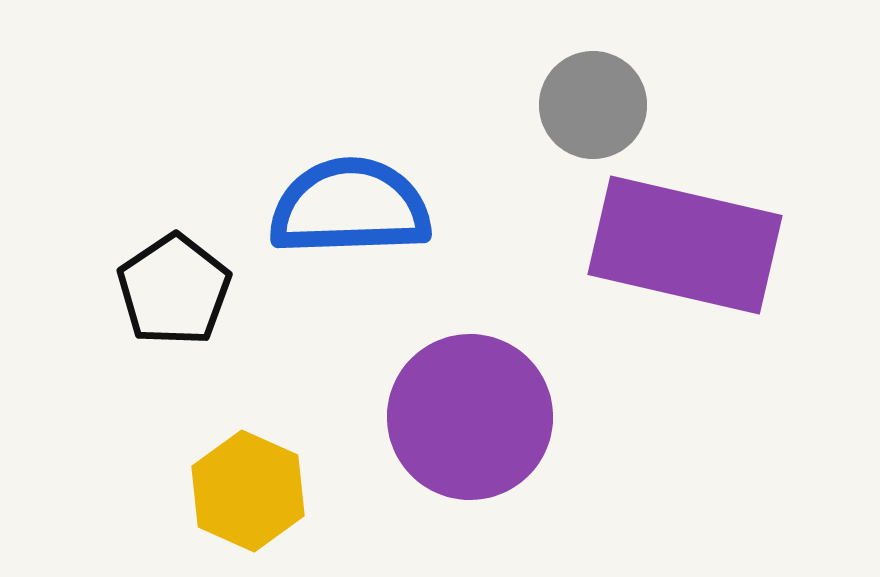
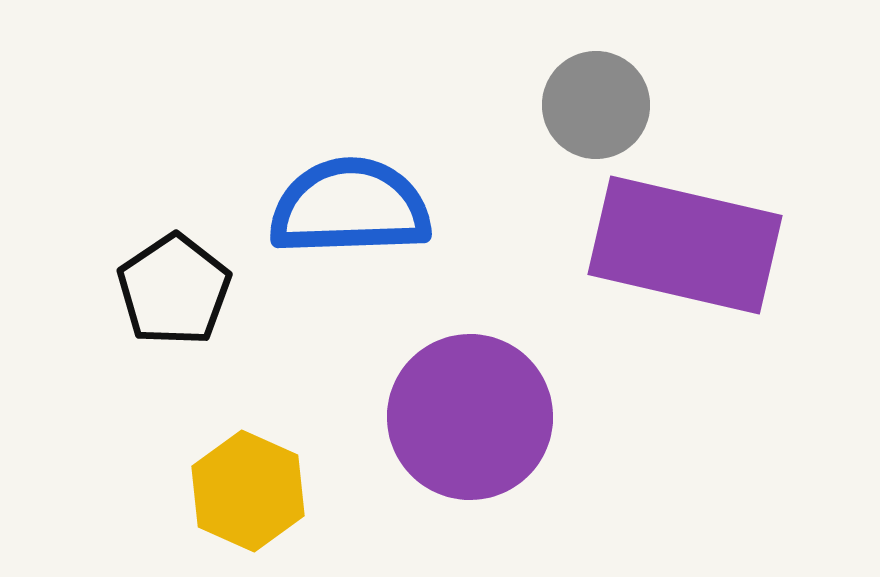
gray circle: moved 3 px right
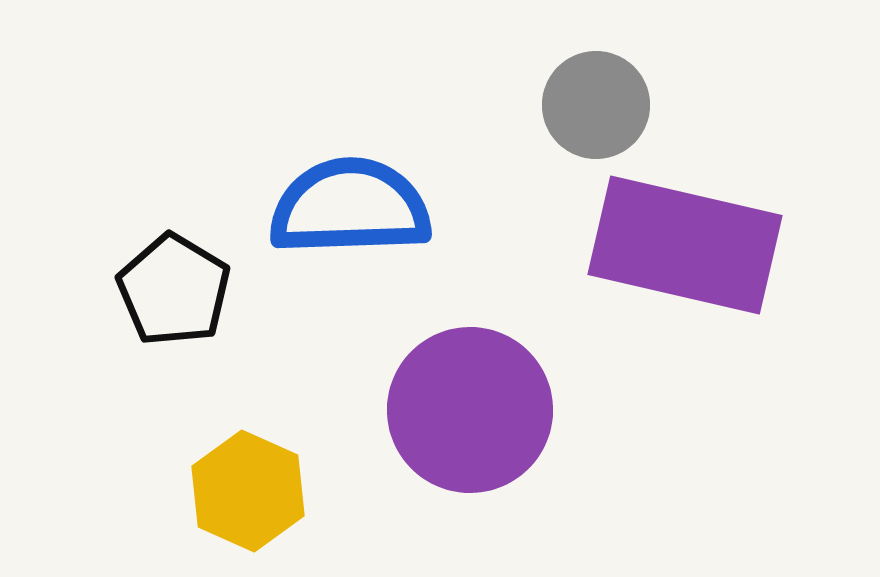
black pentagon: rotated 7 degrees counterclockwise
purple circle: moved 7 px up
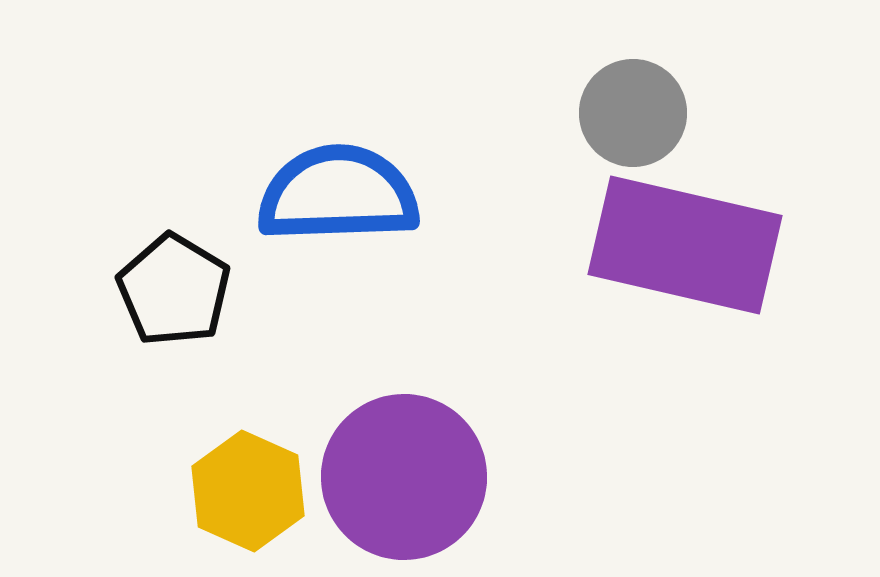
gray circle: moved 37 px right, 8 px down
blue semicircle: moved 12 px left, 13 px up
purple circle: moved 66 px left, 67 px down
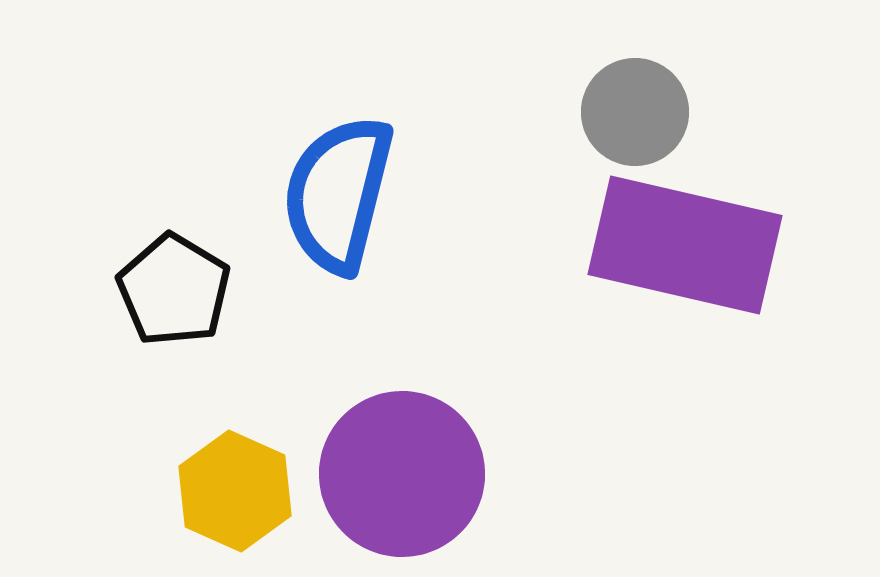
gray circle: moved 2 px right, 1 px up
blue semicircle: rotated 74 degrees counterclockwise
purple circle: moved 2 px left, 3 px up
yellow hexagon: moved 13 px left
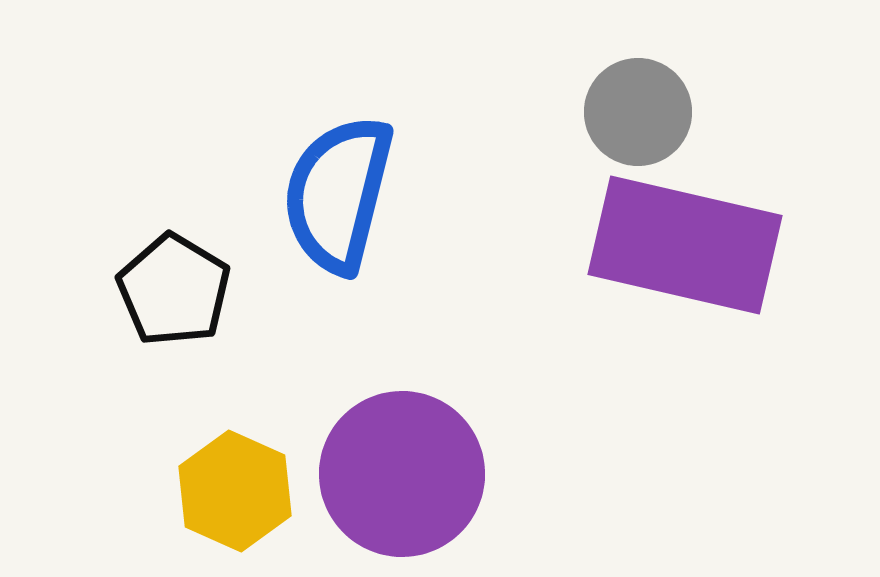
gray circle: moved 3 px right
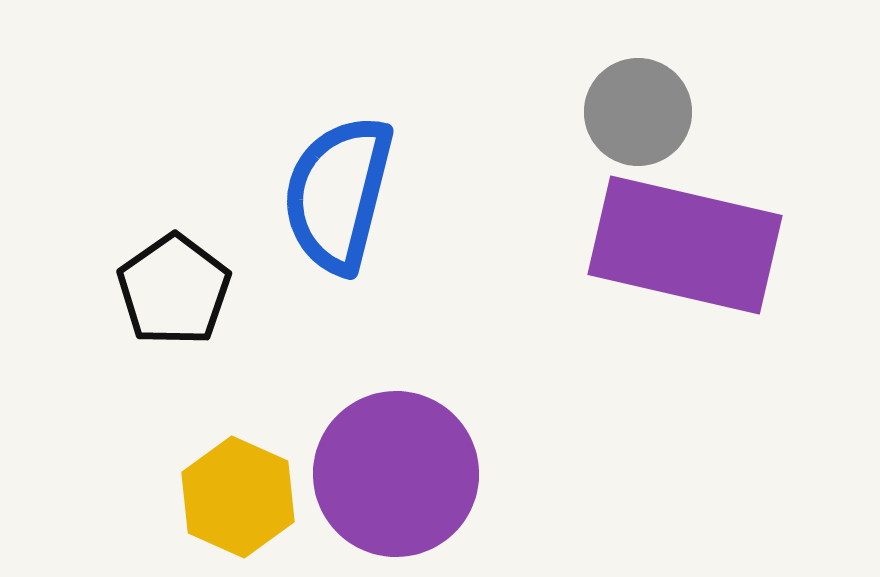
black pentagon: rotated 6 degrees clockwise
purple circle: moved 6 px left
yellow hexagon: moved 3 px right, 6 px down
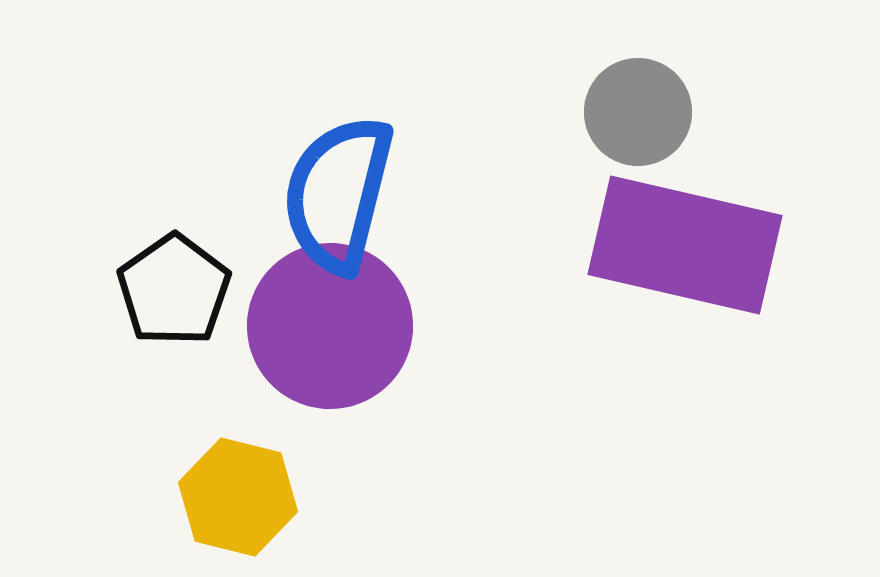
purple circle: moved 66 px left, 148 px up
yellow hexagon: rotated 10 degrees counterclockwise
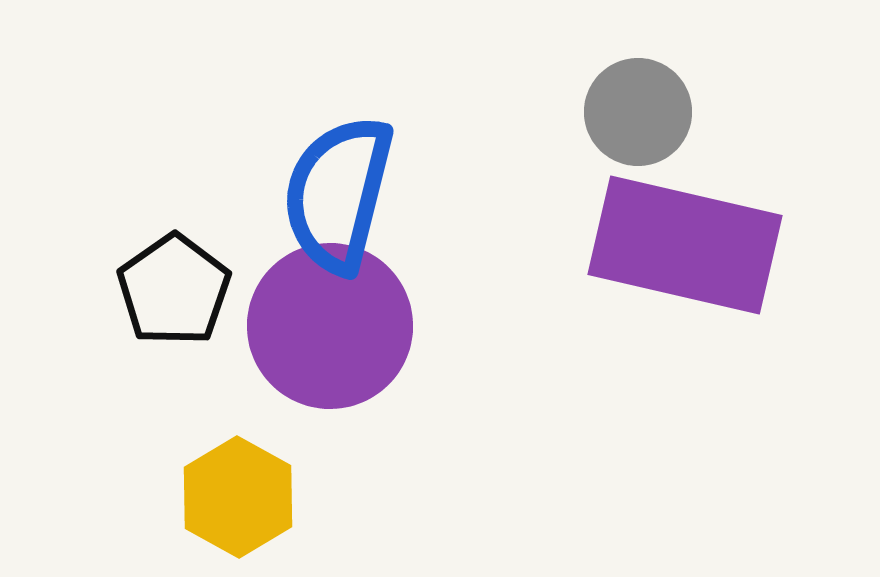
yellow hexagon: rotated 15 degrees clockwise
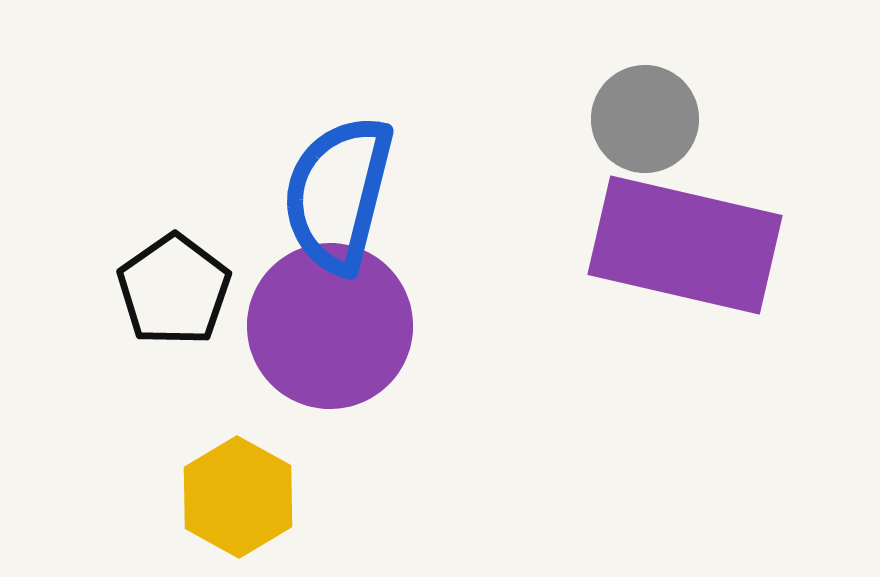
gray circle: moved 7 px right, 7 px down
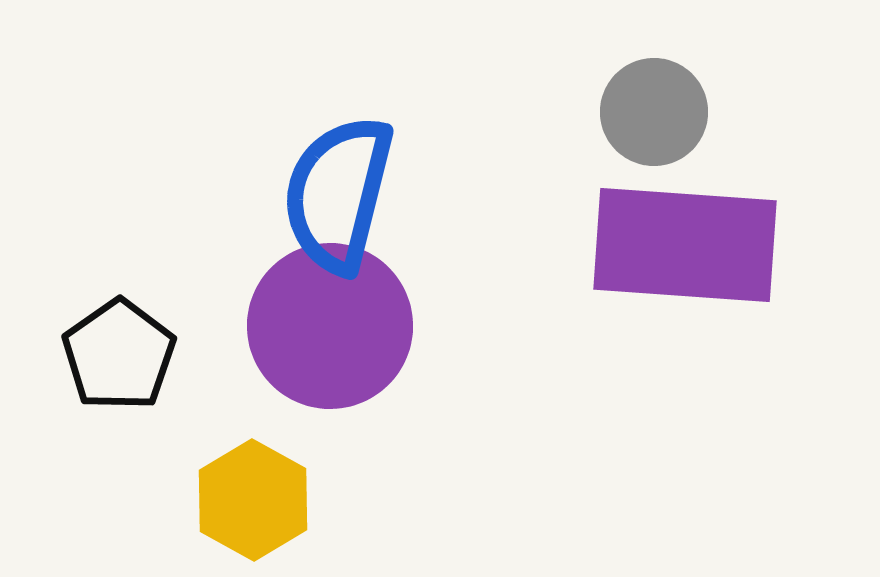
gray circle: moved 9 px right, 7 px up
purple rectangle: rotated 9 degrees counterclockwise
black pentagon: moved 55 px left, 65 px down
yellow hexagon: moved 15 px right, 3 px down
